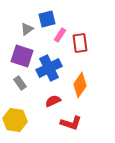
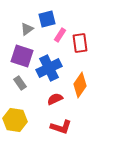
red semicircle: moved 2 px right, 2 px up
red L-shape: moved 10 px left, 4 px down
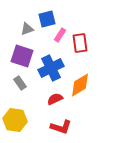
gray triangle: rotated 16 degrees clockwise
blue cross: moved 2 px right
orange diamond: rotated 25 degrees clockwise
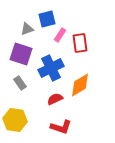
purple square: moved 1 px left, 2 px up
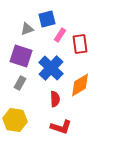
red rectangle: moved 1 px down
purple square: moved 2 px down
blue cross: rotated 20 degrees counterclockwise
gray rectangle: rotated 64 degrees clockwise
red semicircle: rotated 112 degrees clockwise
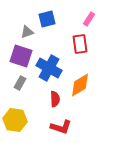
gray triangle: moved 3 px down
pink rectangle: moved 29 px right, 16 px up
blue cross: moved 2 px left; rotated 15 degrees counterclockwise
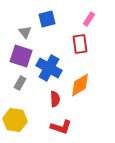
gray triangle: moved 2 px left; rotated 48 degrees counterclockwise
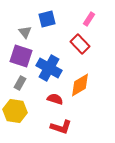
red rectangle: rotated 36 degrees counterclockwise
red semicircle: rotated 70 degrees counterclockwise
yellow hexagon: moved 9 px up
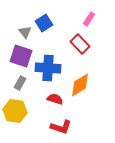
blue square: moved 3 px left, 4 px down; rotated 18 degrees counterclockwise
blue cross: moved 1 px left; rotated 25 degrees counterclockwise
